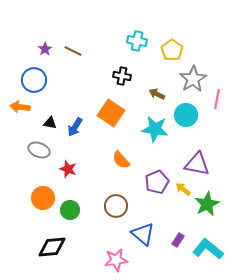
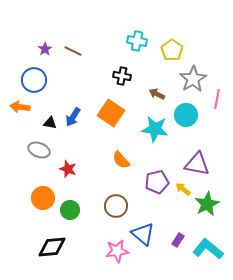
blue arrow: moved 2 px left, 10 px up
purple pentagon: rotated 10 degrees clockwise
pink star: moved 1 px right, 9 px up
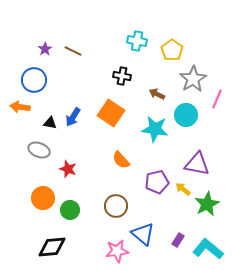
pink line: rotated 12 degrees clockwise
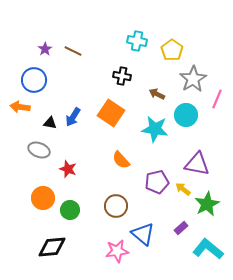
purple rectangle: moved 3 px right, 12 px up; rotated 16 degrees clockwise
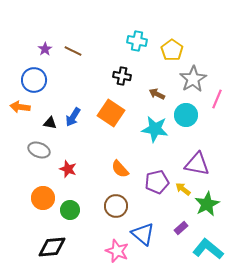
orange semicircle: moved 1 px left, 9 px down
pink star: rotated 30 degrees clockwise
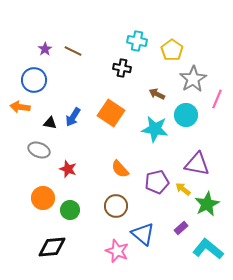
black cross: moved 8 px up
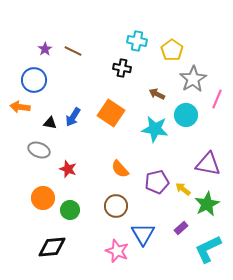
purple triangle: moved 11 px right
blue triangle: rotated 20 degrees clockwise
cyan L-shape: rotated 64 degrees counterclockwise
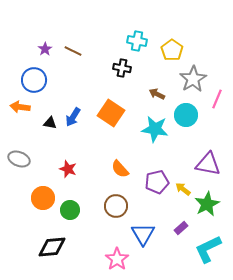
gray ellipse: moved 20 px left, 9 px down
pink star: moved 8 px down; rotated 15 degrees clockwise
